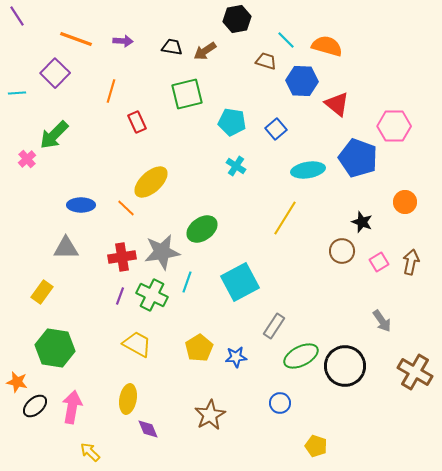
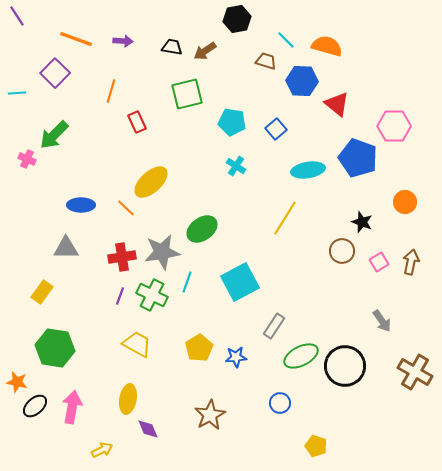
pink cross at (27, 159): rotated 24 degrees counterclockwise
yellow arrow at (90, 452): moved 12 px right, 2 px up; rotated 110 degrees clockwise
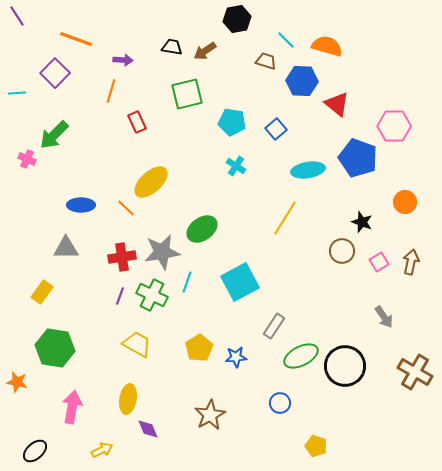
purple arrow at (123, 41): moved 19 px down
gray arrow at (382, 321): moved 2 px right, 4 px up
black ellipse at (35, 406): moved 45 px down
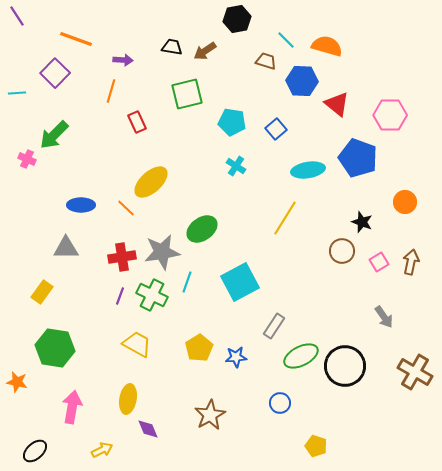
pink hexagon at (394, 126): moved 4 px left, 11 px up
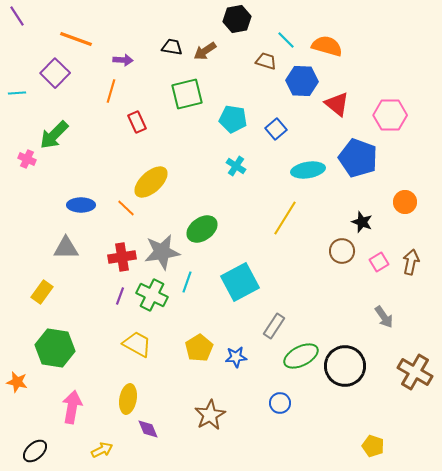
cyan pentagon at (232, 122): moved 1 px right, 3 px up
yellow pentagon at (316, 446): moved 57 px right
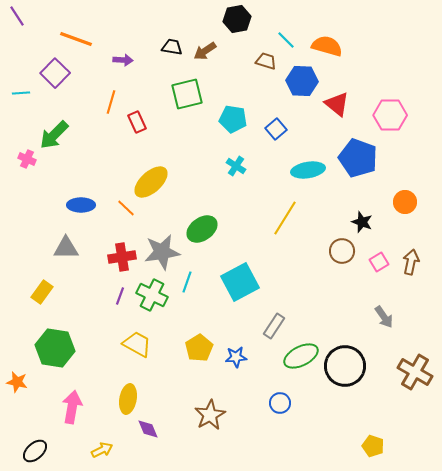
orange line at (111, 91): moved 11 px down
cyan line at (17, 93): moved 4 px right
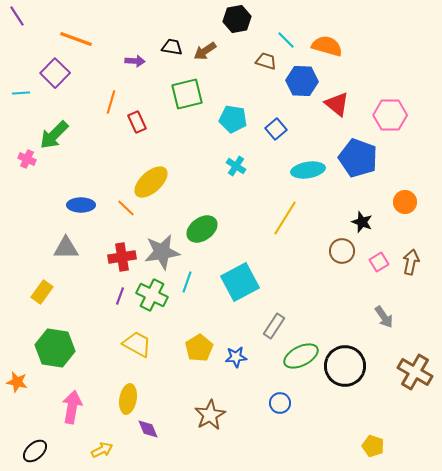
purple arrow at (123, 60): moved 12 px right, 1 px down
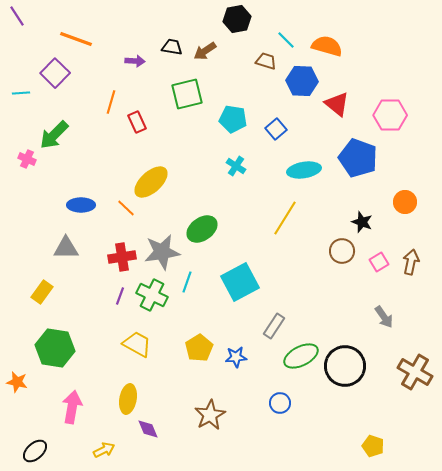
cyan ellipse at (308, 170): moved 4 px left
yellow arrow at (102, 450): moved 2 px right
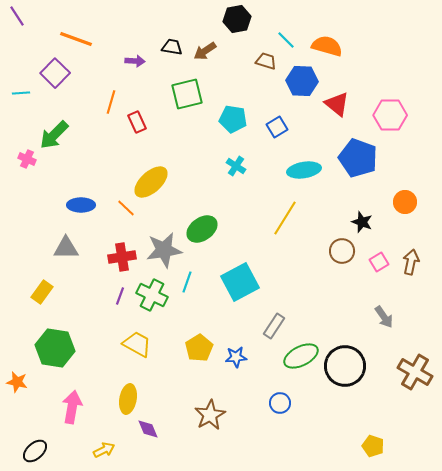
blue square at (276, 129): moved 1 px right, 2 px up; rotated 10 degrees clockwise
gray star at (162, 252): moved 2 px right, 2 px up
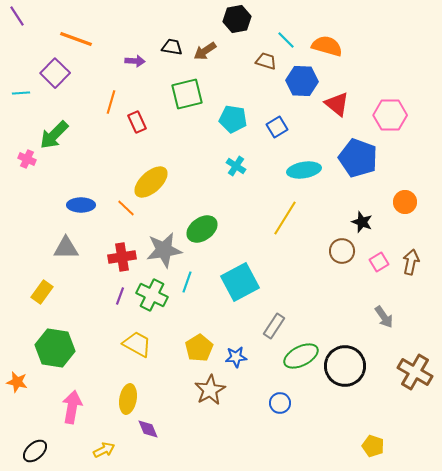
brown star at (210, 415): moved 25 px up
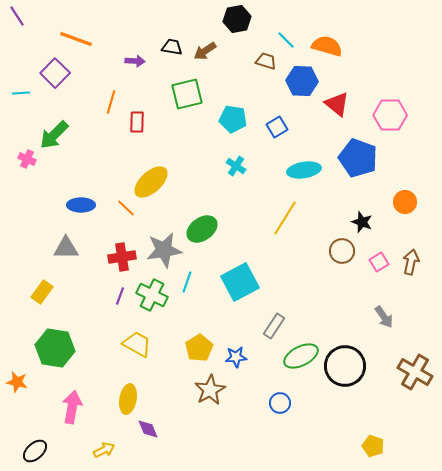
red rectangle at (137, 122): rotated 25 degrees clockwise
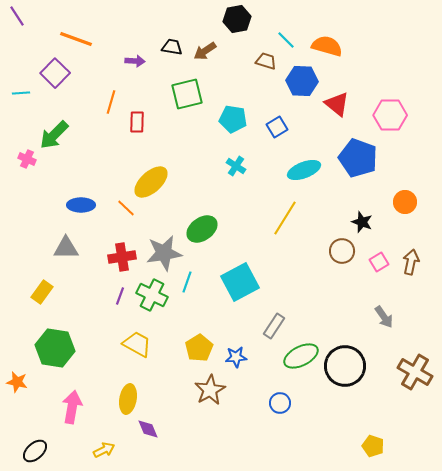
cyan ellipse at (304, 170): rotated 12 degrees counterclockwise
gray star at (164, 250): moved 3 px down
